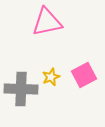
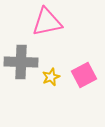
gray cross: moved 27 px up
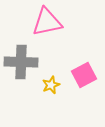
yellow star: moved 8 px down
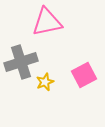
gray cross: rotated 20 degrees counterclockwise
yellow star: moved 6 px left, 3 px up
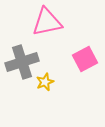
gray cross: moved 1 px right
pink square: moved 1 px right, 16 px up
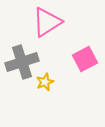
pink triangle: rotated 20 degrees counterclockwise
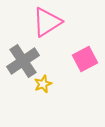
gray cross: moved 1 px right, 1 px up; rotated 16 degrees counterclockwise
yellow star: moved 2 px left, 2 px down
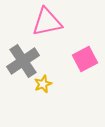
pink triangle: rotated 20 degrees clockwise
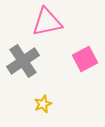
yellow star: moved 20 px down
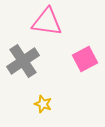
pink triangle: rotated 20 degrees clockwise
yellow star: rotated 30 degrees counterclockwise
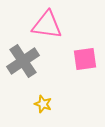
pink triangle: moved 3 px down
pink square: rotated 20 degrees clockwise
